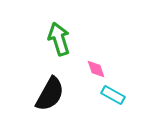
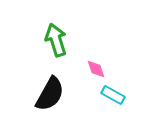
green arrow: moved 3 px left, 1 px down
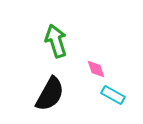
green arrow: moved 1 px down
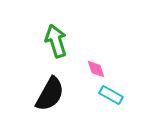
cyan rectangle: moved 2 px left
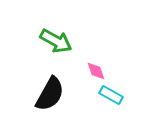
green arrow: rotated 136 degrees clockwise
pink diamond: moved 2 px down
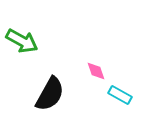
green arrow: moved 34 px left
cyan rectangle: moved 9 px right
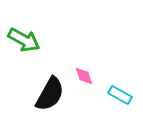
green arrow: moved 2 px right, 1 px up
pink diamond: moved 12 px left, 5 px down
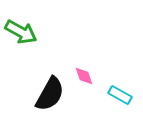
green arrow: moved 3 px left, 8 px up
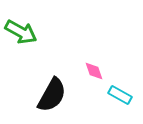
pink diamond: moved 10 px right, 5 px up
black semicircle: moved 2 px right, 1 px down
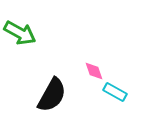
green arrow: moved 1 px left, 1 px down
cyan rectangle: moved 5 px left, 3 px up
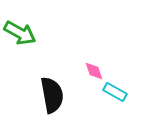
black semicircle: rotated 39 degrees counterclockwise
